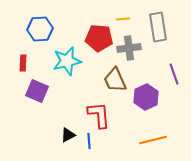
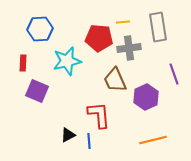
yellow line: moved 3 px down
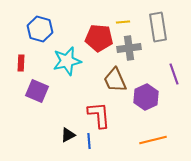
blue hexagon: rotated 20 degrees clockwise
red rectangle: moved 2 px left
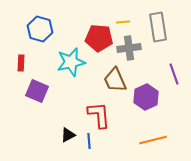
cyan star: moved 4 px right, 1 px down
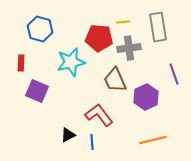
red L-shape: rotated 32 degrees counterclockwise
blue line: moved 3 px right, 1 px down
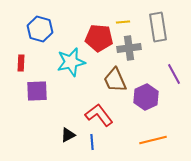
purple line: rotated 10 degrees counterclockwise
purple square: rotated 25 degrees counterclockwise
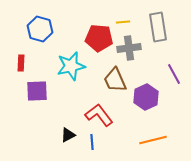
cyan star: moved 4 px down
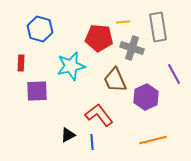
gray cross: moved 3 px right; rotated 25 degrees clockwise
